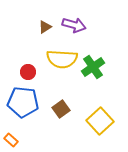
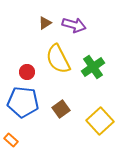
brown triangle: moved 4 px up
yellow semicircle: moved 4 px left; rotated 60 degrees clockwise
red circle: moved 1 px left
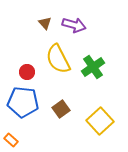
brown triangle: rotated 40 degrees counterclockwise
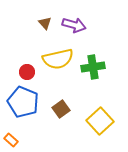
yellow semicircle: rotated 76 degrees counterclockwise
green cross: rotated 25 degrees clockwise
blue pentagon: rotated 16 degrees clockwise
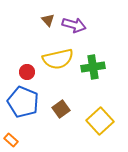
brown triangle: moved 3 px right, 3 px up
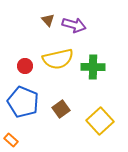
green cross: rotated 10 degrees clockwise
red circle: moved 2 px left, 6 px up
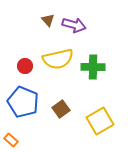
yellow square: rotated 12 degrees clockwise
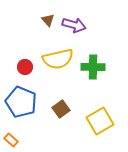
red circle: moved 1 px down
blue pentagon: moved 2 px left
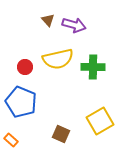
brown square: moved 25 px down; rotated 30 degrees counterclockwise
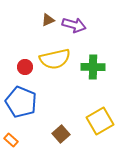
brown triangle: rotated 48 degrees clockwise
yellow semicircle: moved 3 px left
brown square: rotated 24 degrees clockwise
